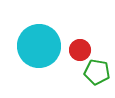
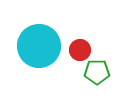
green pentagon: rotated 10 degrees counterclockwise
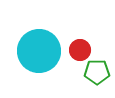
cyan circle: moved 5 px down
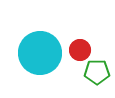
cyan circle: moved 1 px right, 2 px down
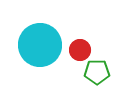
cyan circle: moved 8 px up
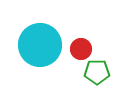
red circle: moved 1 px right, 1 px up
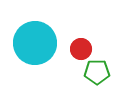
cyan circle: moved 5 px left, 2 px up
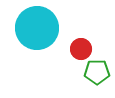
cyan circle: moved 2 px right, 15 px up
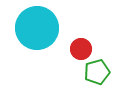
green pentagon: rotated 15 degrees counterclockwise
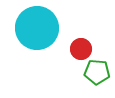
green pentagon: rotated 20 degrees clockwise
